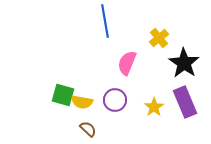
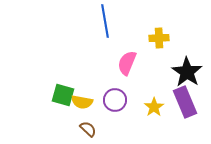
yellow cross: rotated 36 degrees clockwise
black star: moved 3 px right, 9 px down
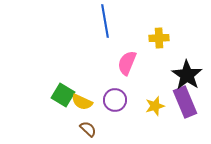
black star: moved 3 px down
green square: rotated 15 degrees clockwise
yellow semicircle: rotated 15 degrees clockwise
yellow star: moved 1 px right, 1 px up; rotated 18 degrees clockwise
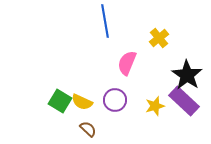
yellow cross: rotated 36 degrees counterclockwise
green square: moved 3 px left, 6 px down
purple rectangle: moved 1 px left, 1 px up; rotated 24 degrees counterclockwise
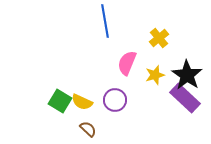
purple rectangle: moved 1 px right, 3 px up
yellow star: moved 31 px up
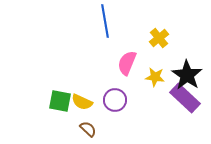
yellow star: moved 2 px down; rotated 24 degrees clockwise
green square: rotated 20 degrees counterclockwise
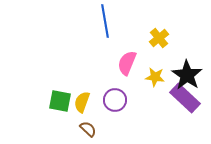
yellow semicircle: rotated 85 degrees clockwise
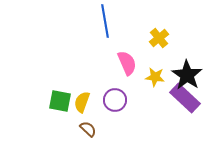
pink semicircle: rotated 135 degrees clockwise
